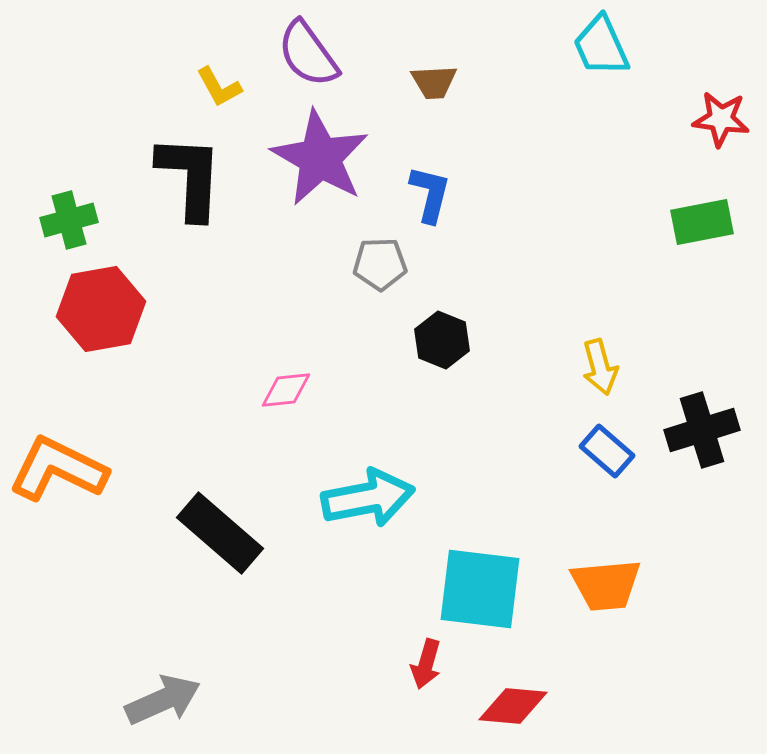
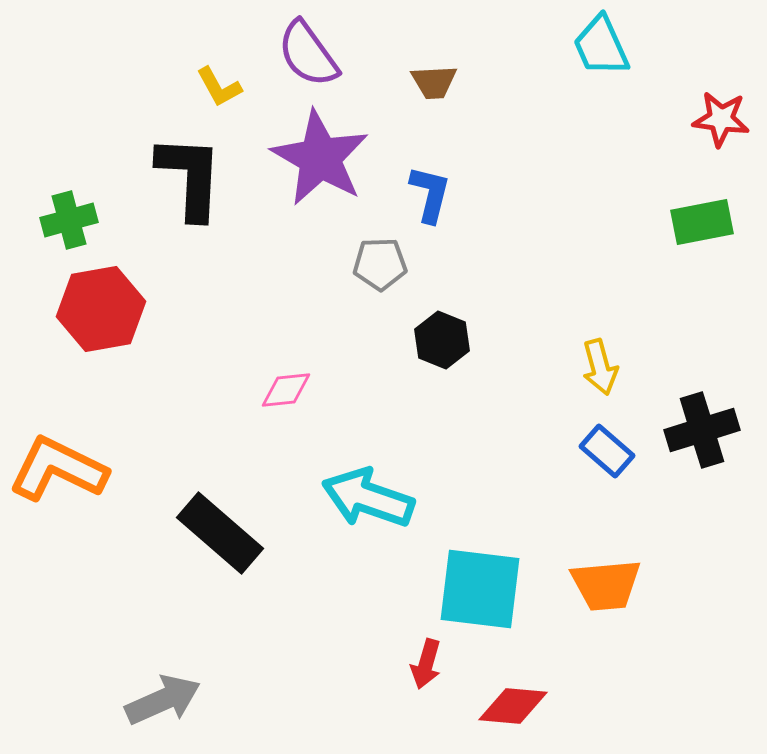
cyan arrow: rotated 150 degrees counterclockwise
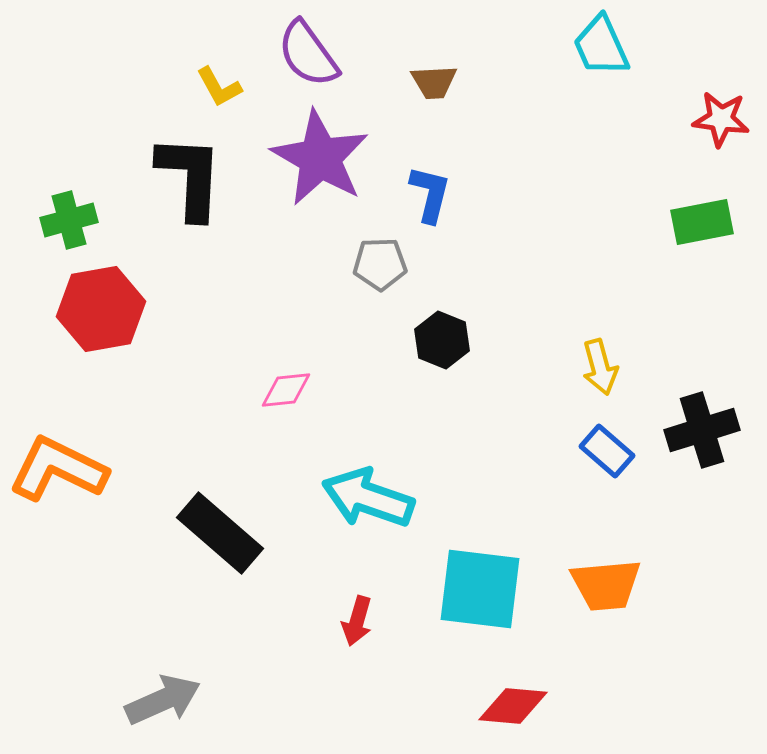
red arrow: moved 69 px left, 43 px up
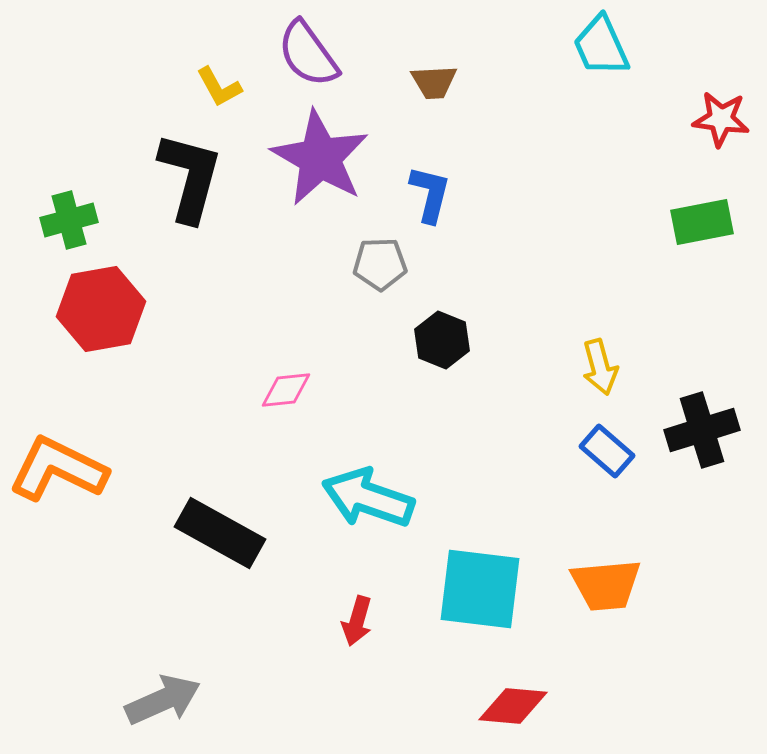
black L-shape: rotated 12 degrees clockwise
black rectangle: rotated 12 degrees counterclockwise
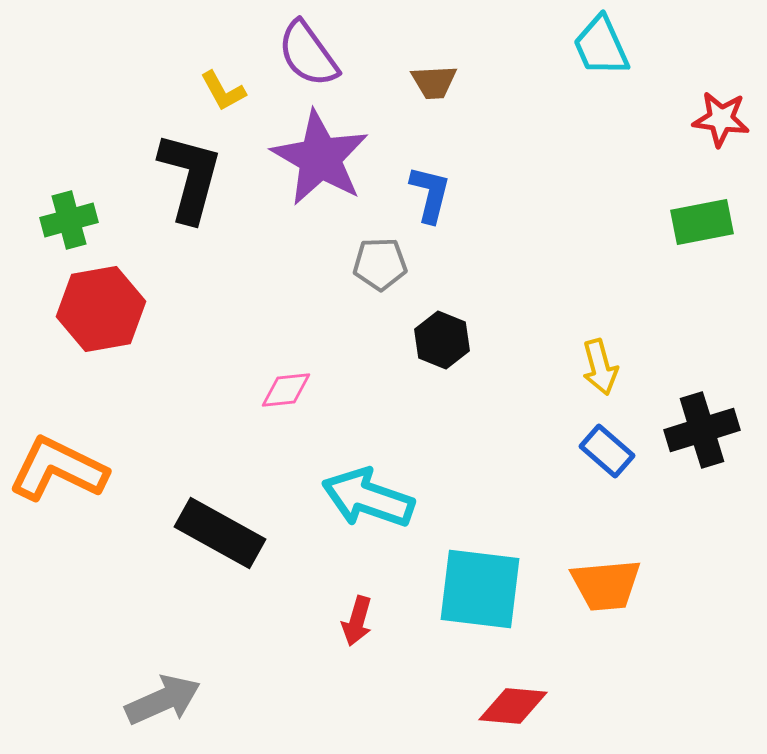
yellow L-shape: moved 4 px right, 4 px down
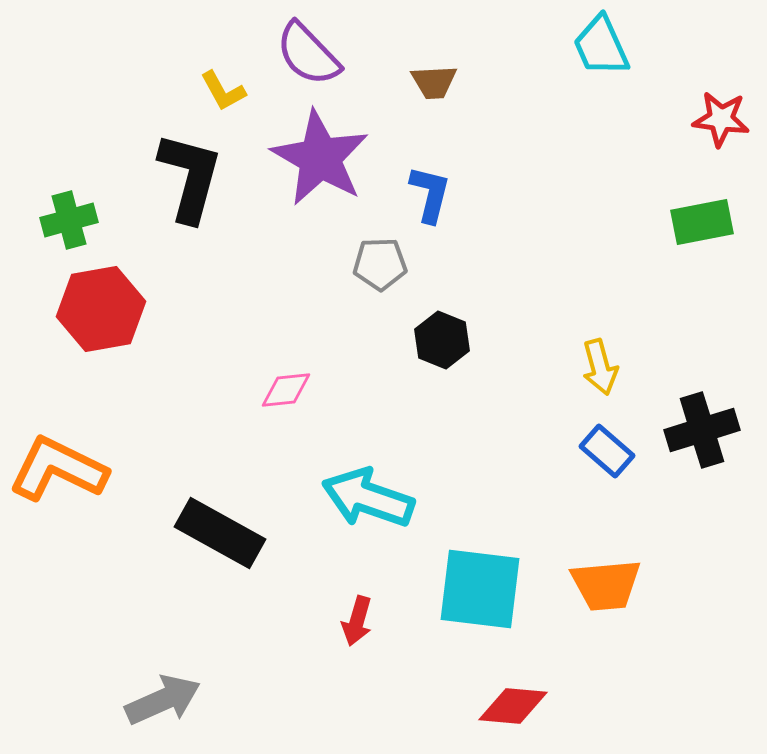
purple semicircle: rotated 8 degrees counterclockwise
